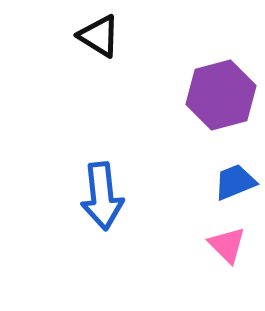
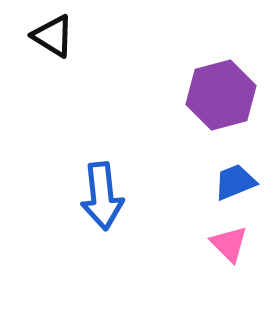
black triangle: moved 46 px left
pink triangle: moved 2 px right, 1 px up
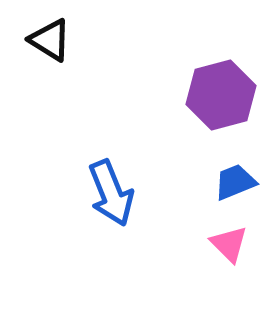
black triangle: moved 3 px left, 4 px down
blue arrow: moved 9 px right, 3 px up; rotated 16 degrees counterclockwise
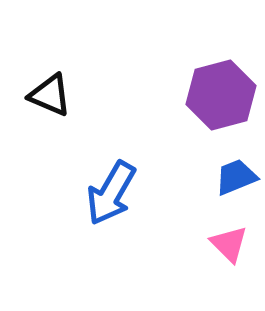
black triangle: moved 55 px down; rotated 9 degrees counterclockwise
blue trapezoid: moved 1 px right, 5 px up
blue arrow: rotated 52 degrees clockwise
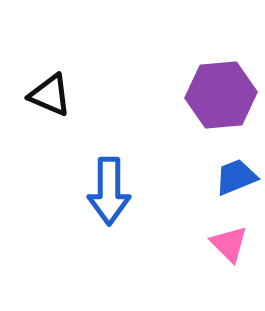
purple hexagon: rotated 10 degrees clockwise
blue arrow: moved 2 px left, 2 px up; rotated 30 degrees counterclockwise
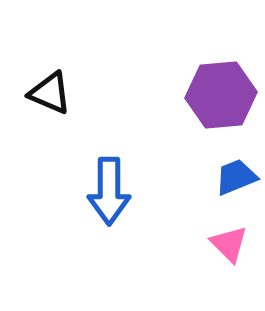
black triangle: moved 2 px up
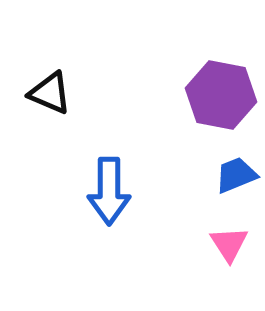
purple hexagon: rotated 16 degrees clockwise
blue trapezoid: moved 2 px up
pink triangle: rotated 12 degrees clockwise
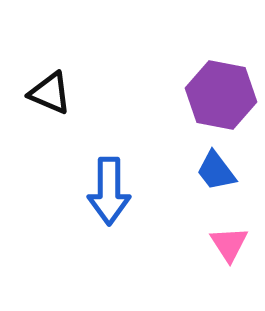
blue trapezoid: moved 20 px left, 4 px up; rotated 105 degrees counterclockwise
